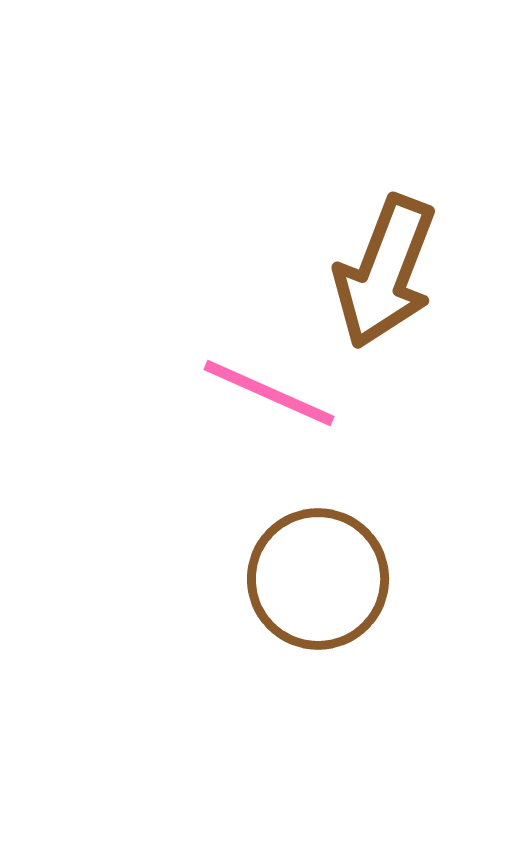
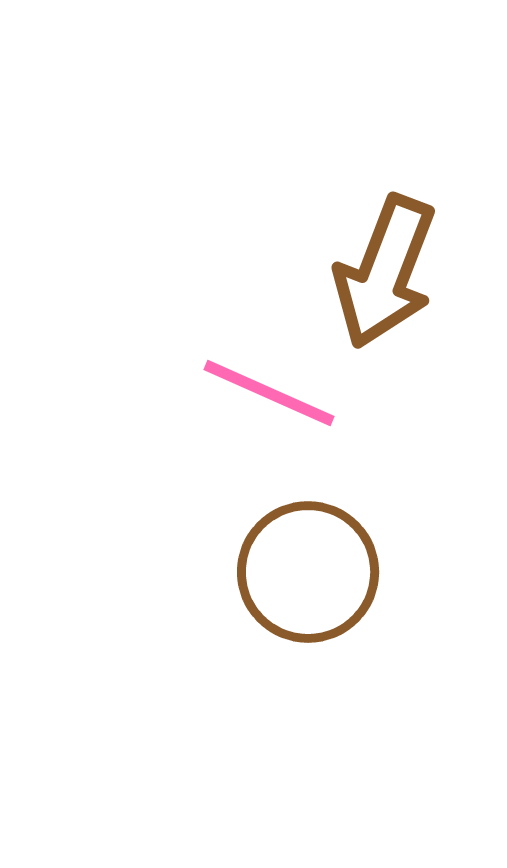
brown circle: moved 10 px left, 7 px up
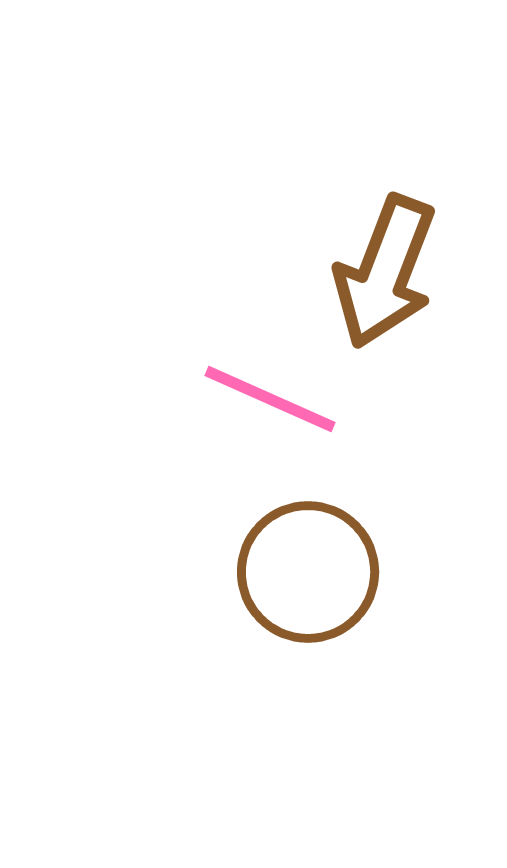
pink line: moved 1 px right, 6 px down
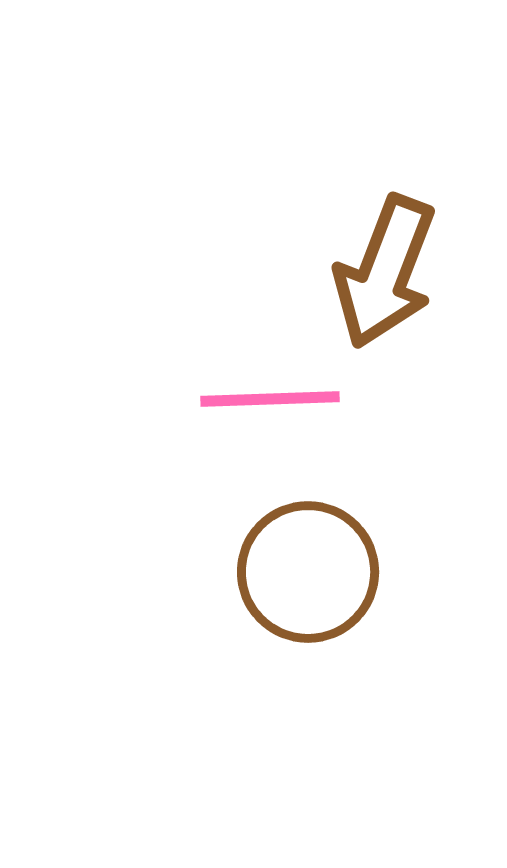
pink line: rotated 26 degrees counterclockwise
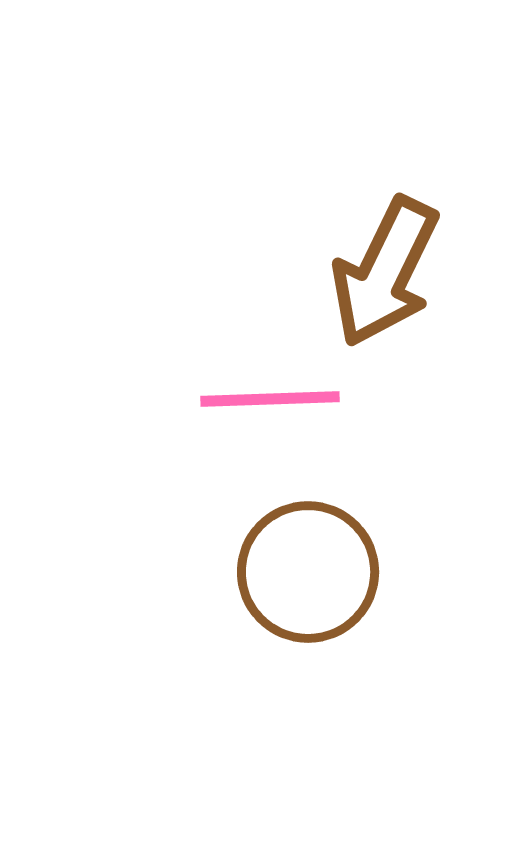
brown arrow: rotated 5 degrees clockwise
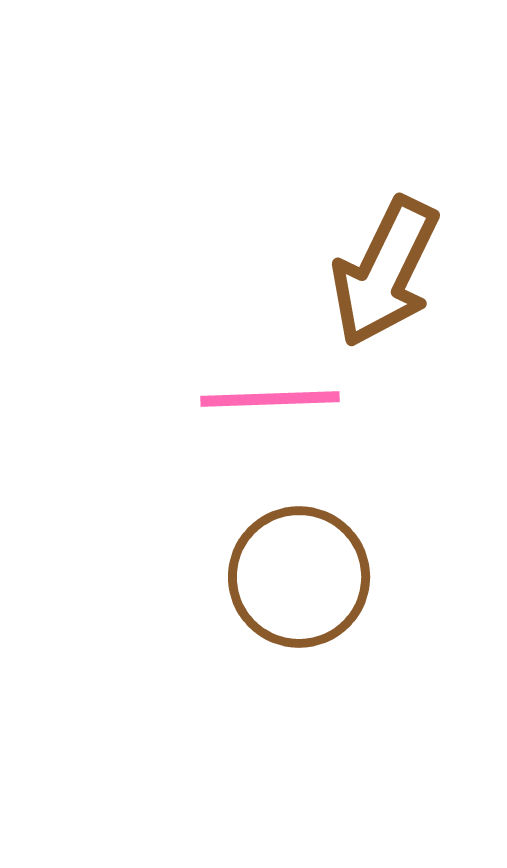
brown circle: moved 9 px left, 5 px down
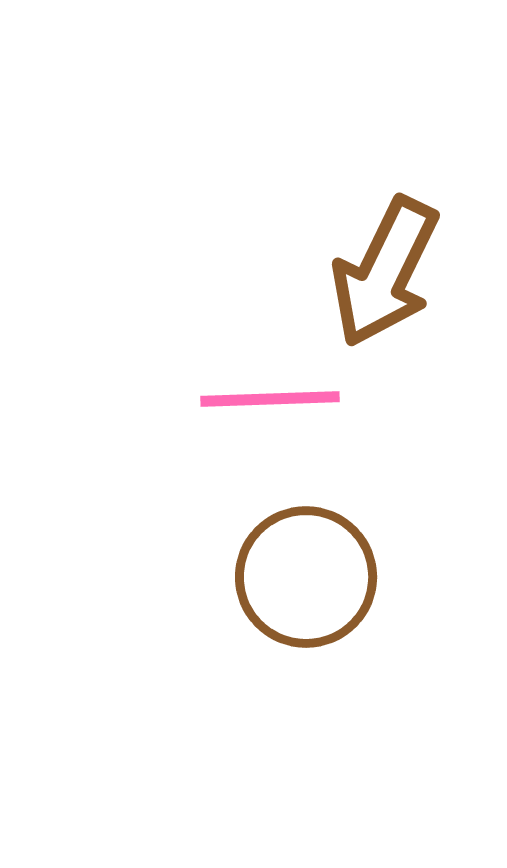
brown circle: moved 7 px right
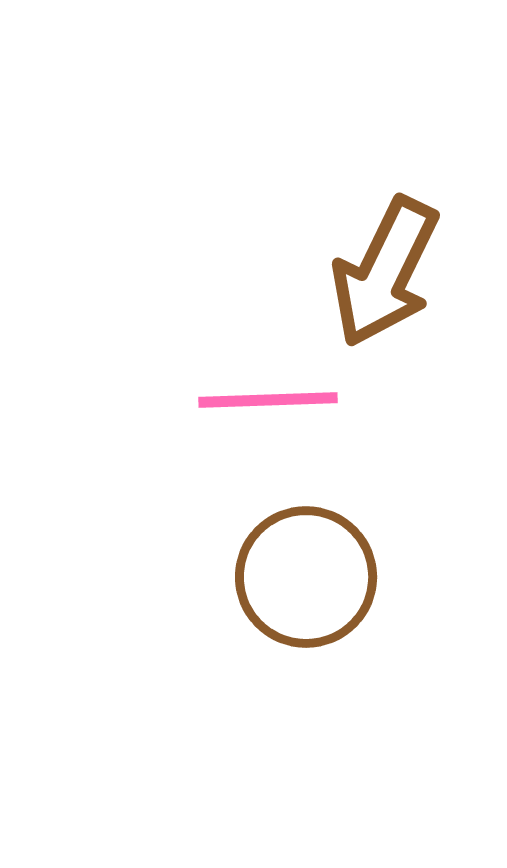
pink line: moved 2 px left, 1 px down
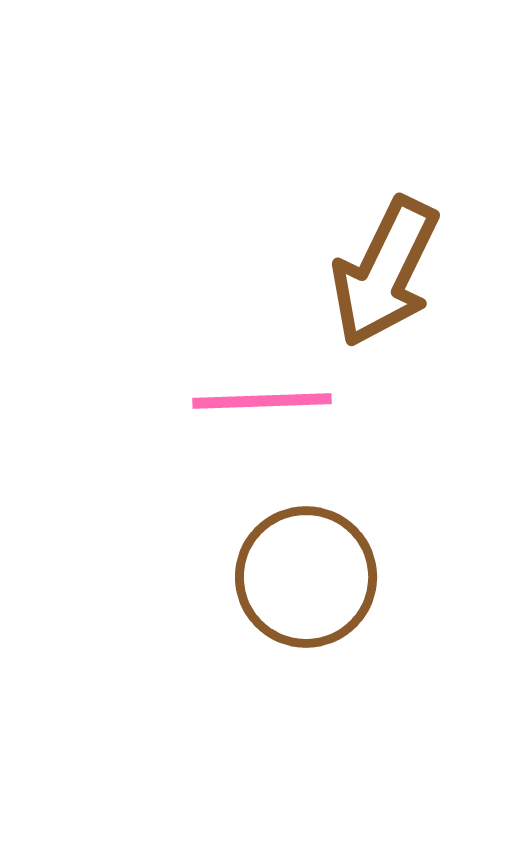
pink line: moved 6 px left, 1 px down
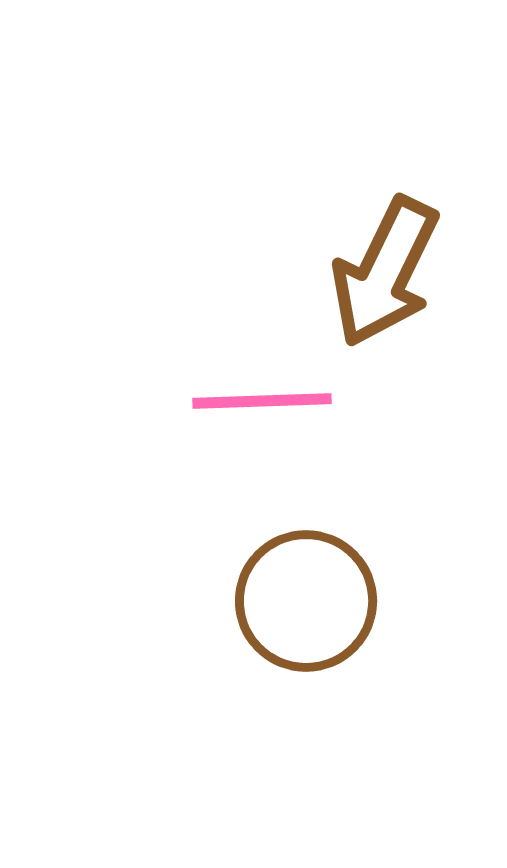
brown circle: moved 24 px down
